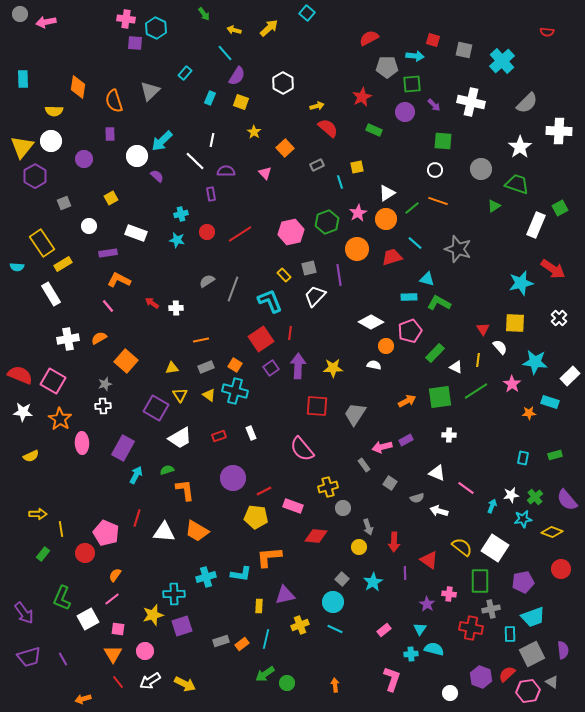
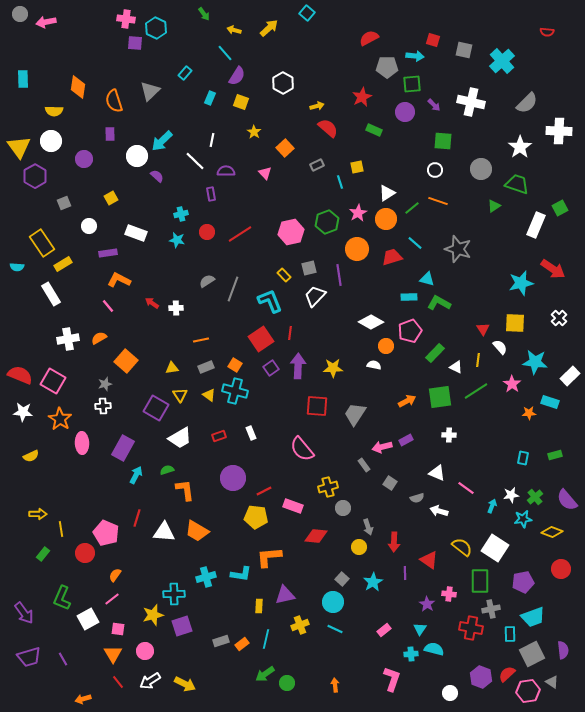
yellow triangle at (22, 147): moved 3 px left; rotated 15 degrees counterclockwise
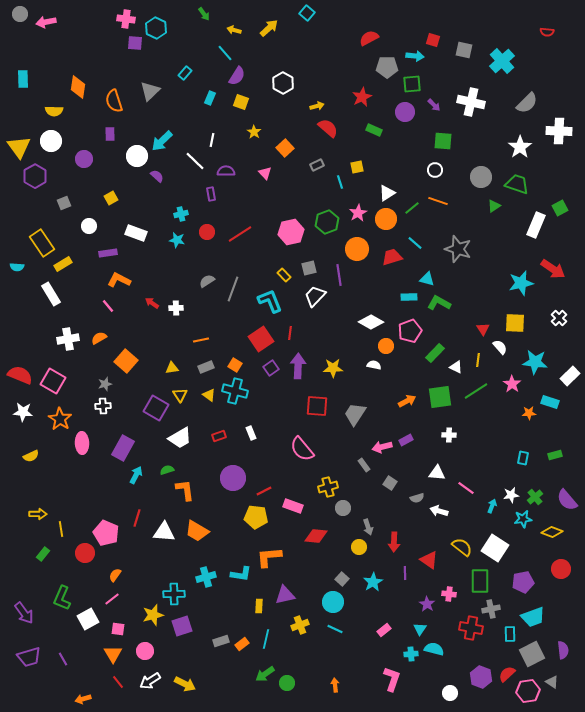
gray circle at (481, 169): moved 8 px down
white triangle at (437, 473): rotated 18 degrees counterclockwise
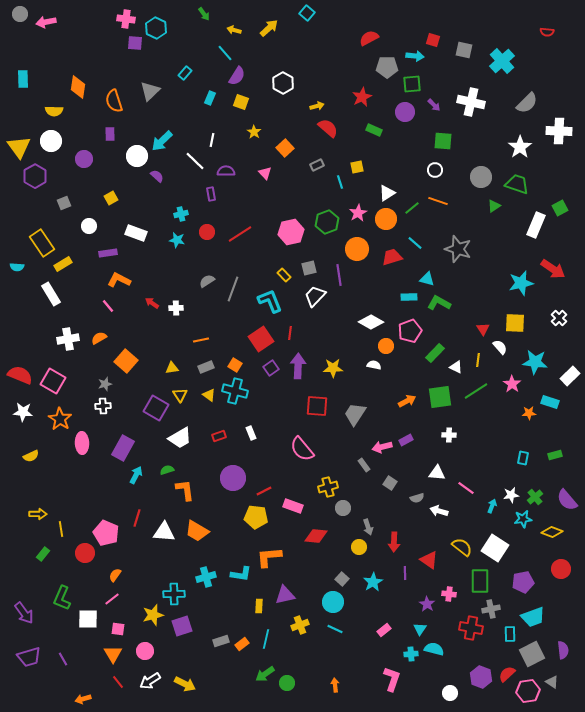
white square at (88, 619): rotated 30 degrees clockwise
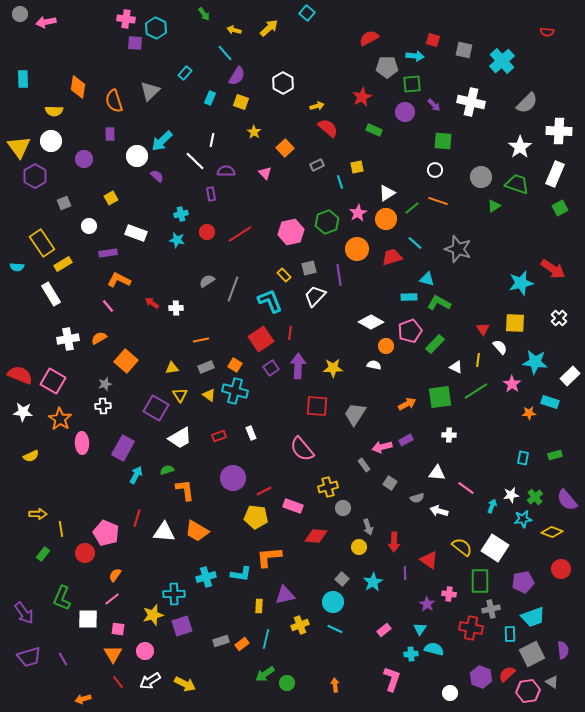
white rectangle at (536, 225): moved 19 px right, 51 px up
green rectangle at (435, 353): moved 9 px up
orange arrow at (407, 401): moved 3 px down
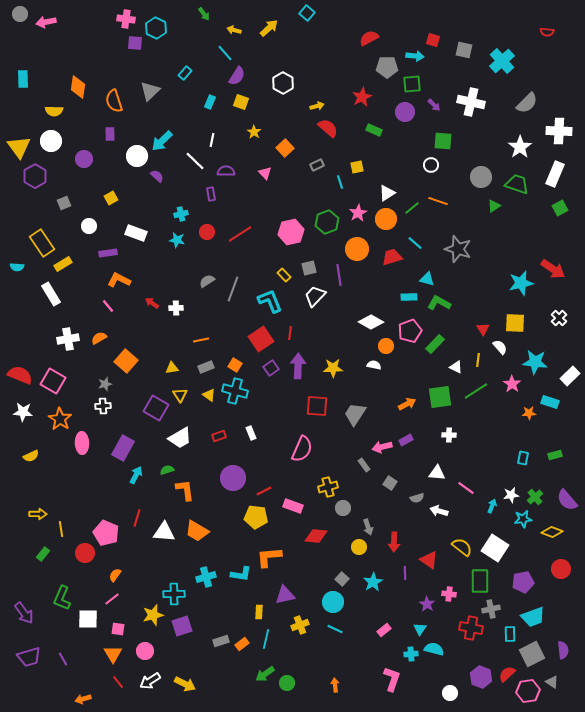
cyan rectangle at (210, 98): moved 4 px down
white circle at (435, 170): moved 4 px left, 5 px up
pink semicircle at (302, 449): rotated 116 degrees counterclockwise
yellow rectangle at (259, 606): moved 6 px down
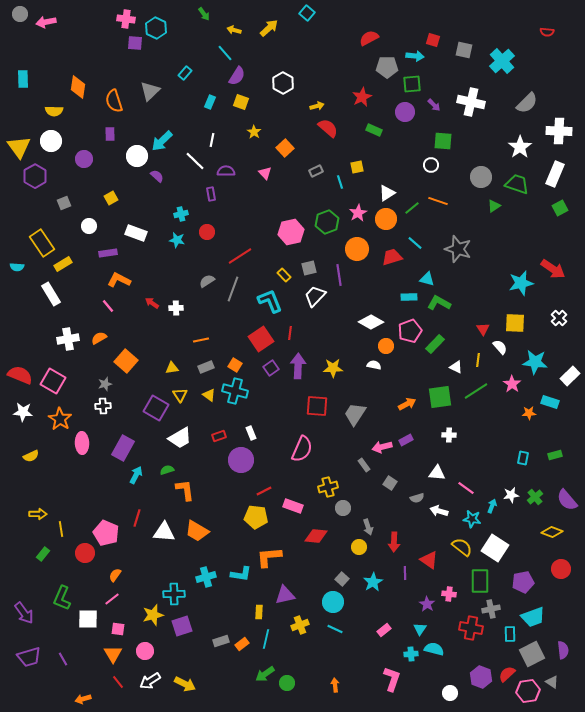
gray rectangle at (317, 165): moved 1 px left, 6 px down
red line at (240, 234): moved 22 px down
purple circle at (233, 478): moved 8 px right, 18 px up
cyan star at (523, 519): moved 51 px left; rotated 18 degrees clockwise
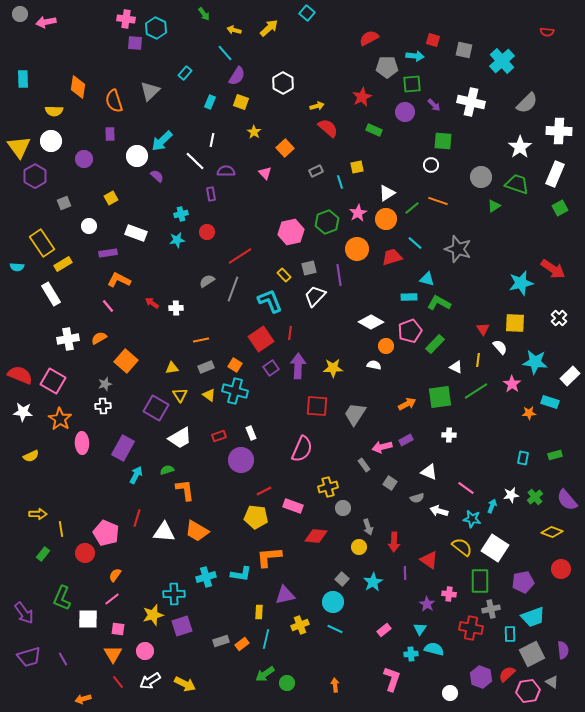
cyan star at (177, 240): rotated 21 degrees counterclockwise
white triangle at (437, 473): moved 8 px left, 1 px up; rotated 18 degrees clockwise
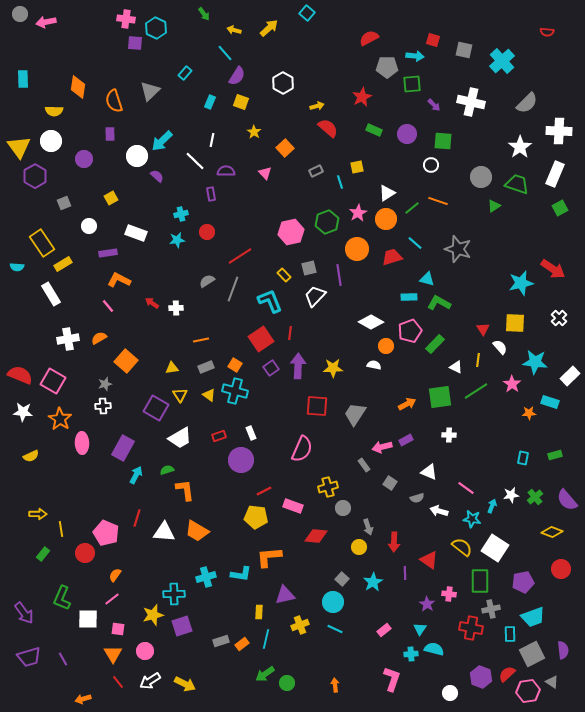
purple circle at (405, 112): moved 2 px right, 22 px down
